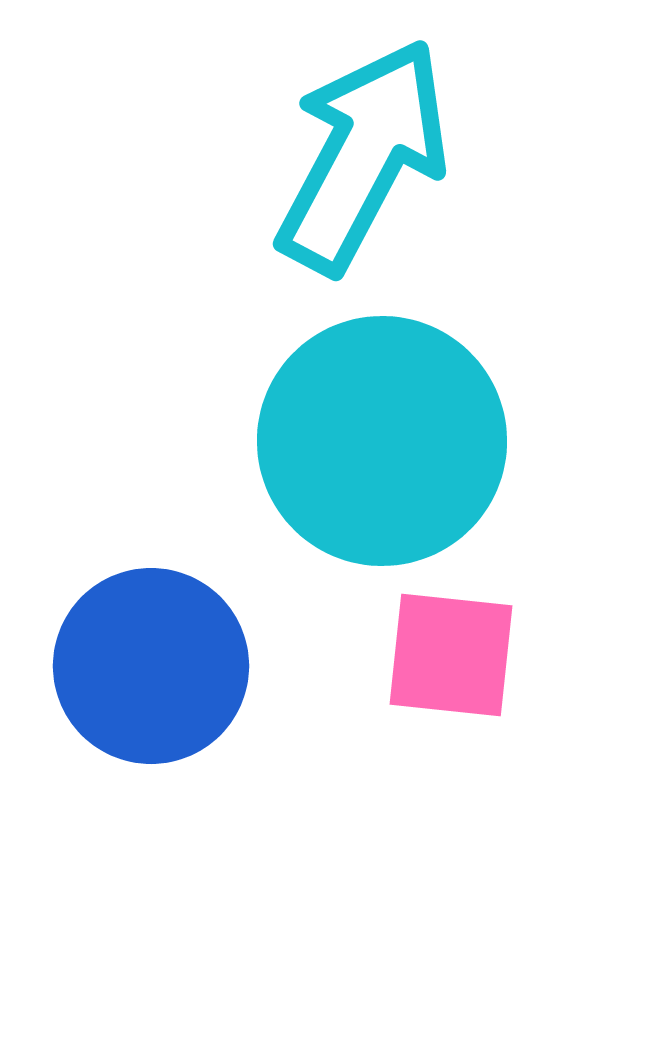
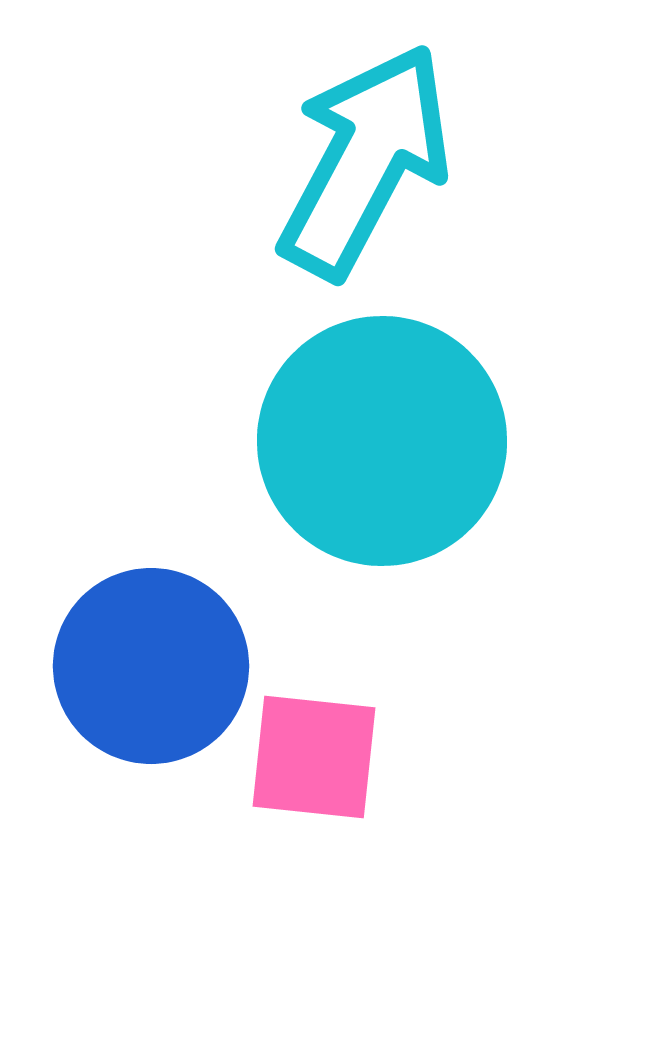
cyan arrow: moved 2 px right, 5 px down
pink square: moved 137 px left, 102 px down
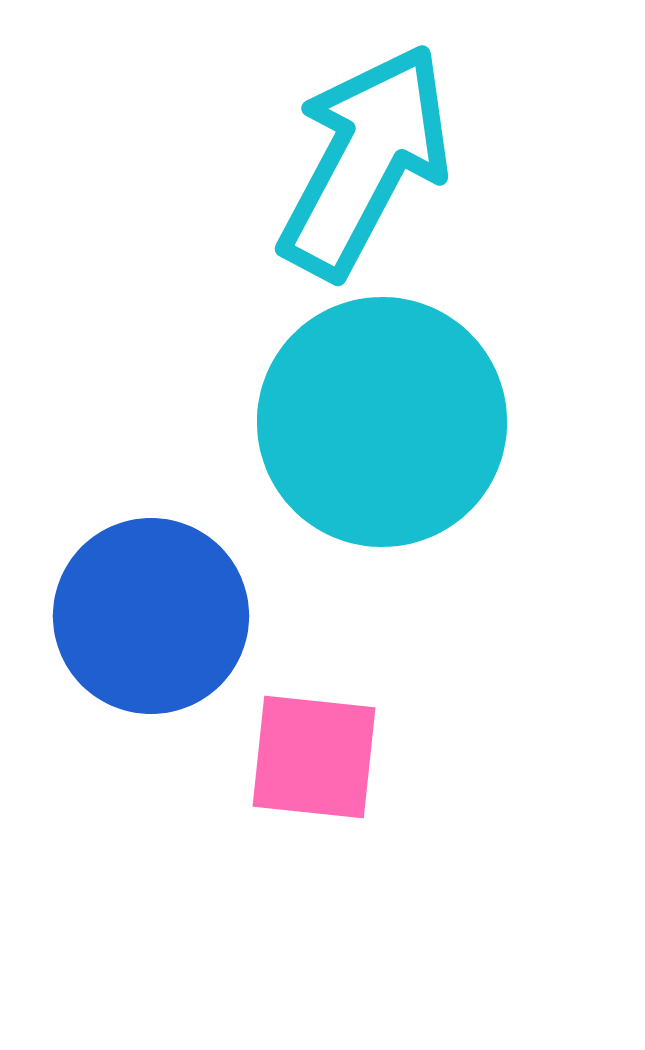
cyan circle: moved 19 px up
blue circle: moved 50 px up
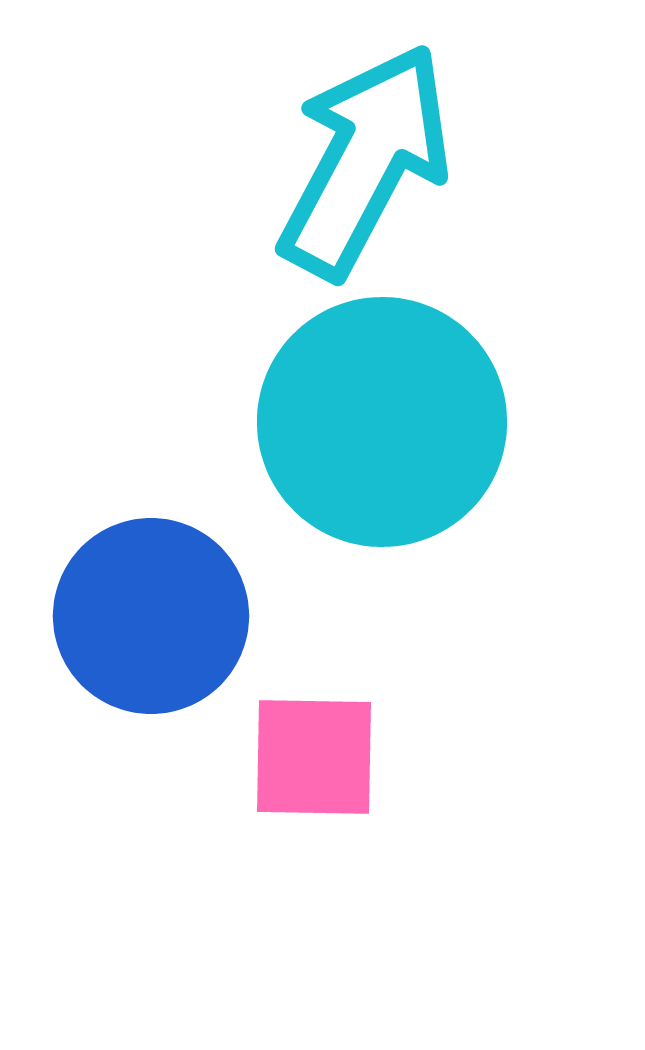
pink square: rotated 5 degrees counterclockwise
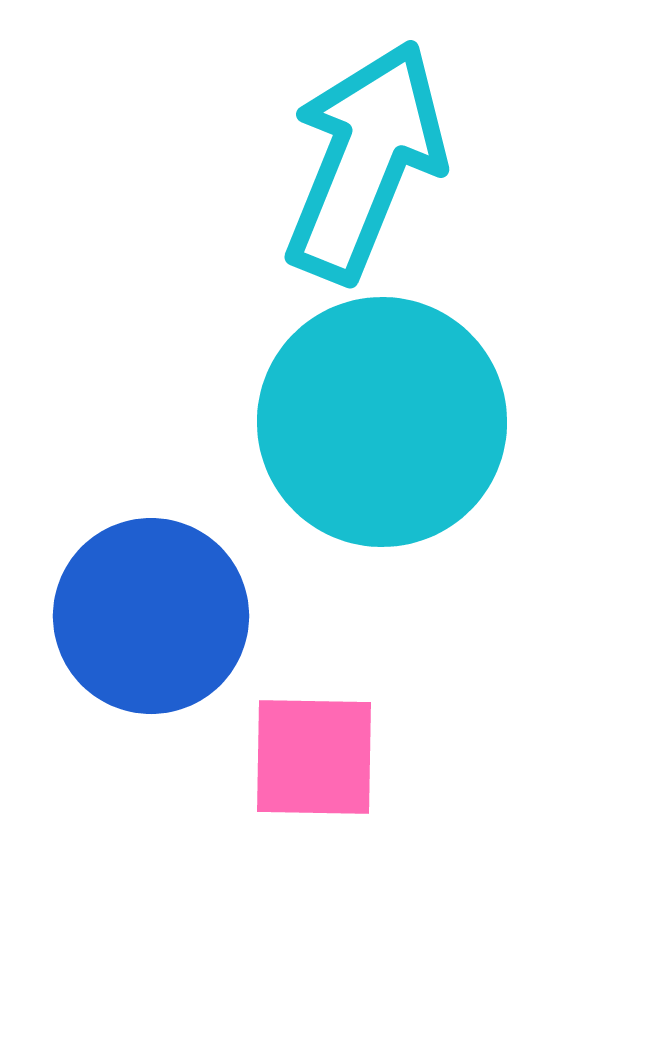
cyan arrow: rotated 6 degrees counterclockwise
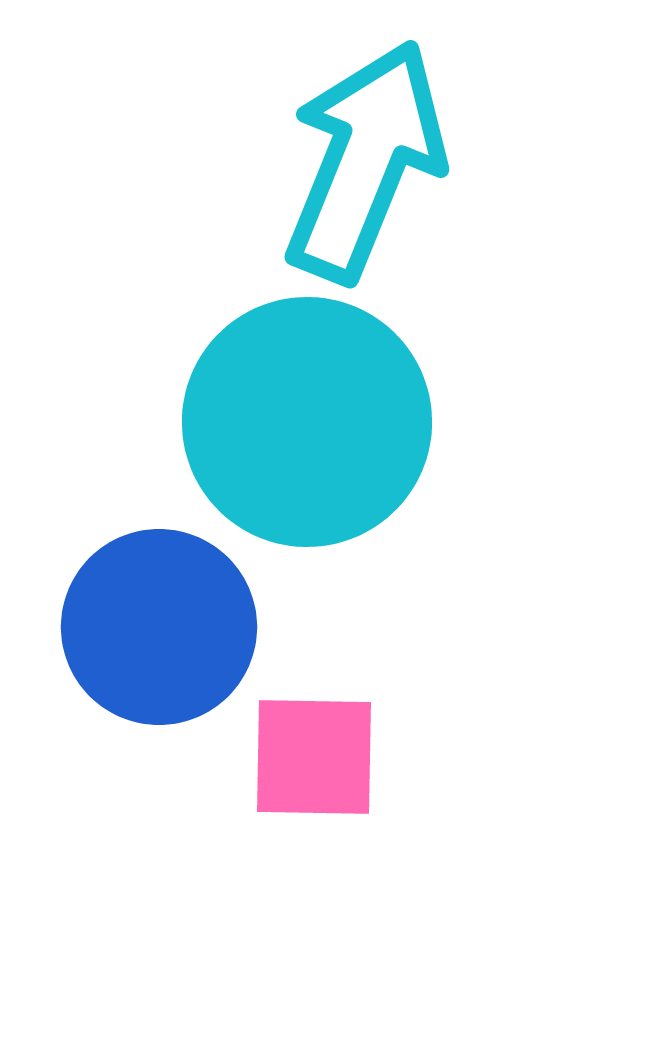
cyan circle: moved 75 px left
blue circle: moved 8 px right, 11 px down
